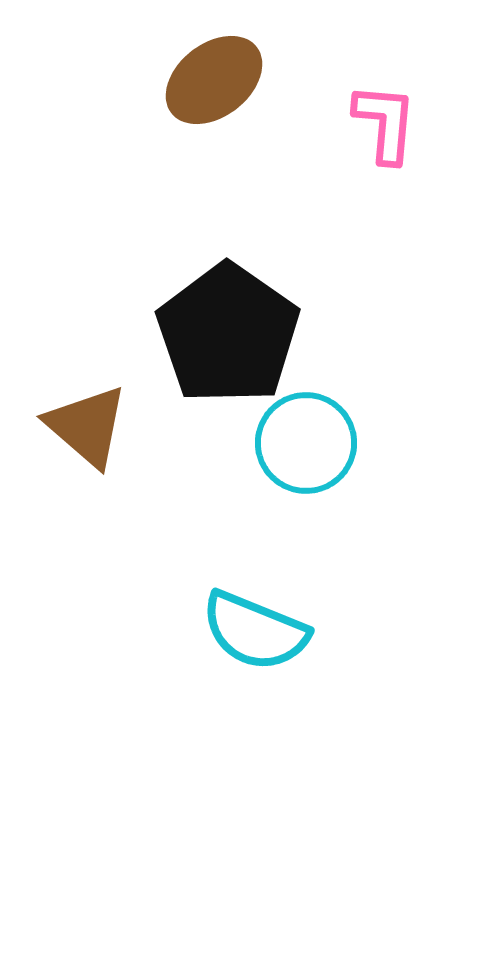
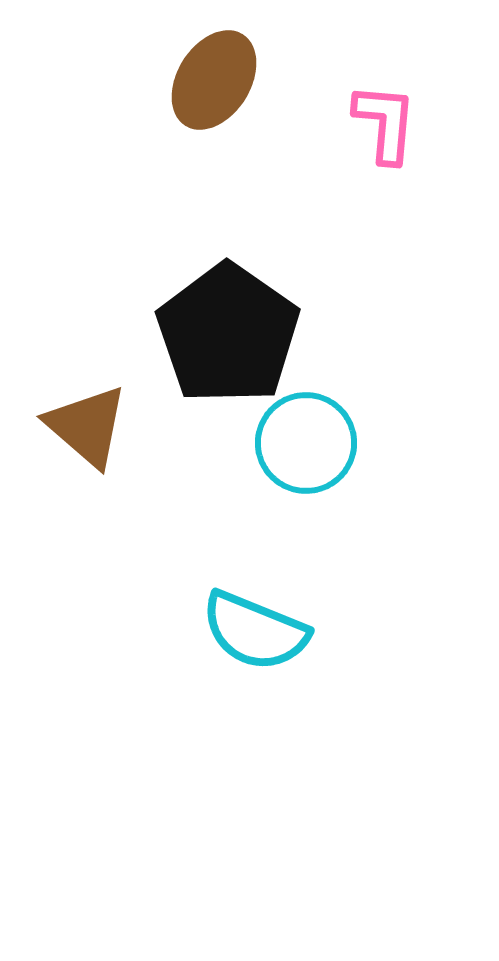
brown ellipse: rotated 20 degrees counterclockwise
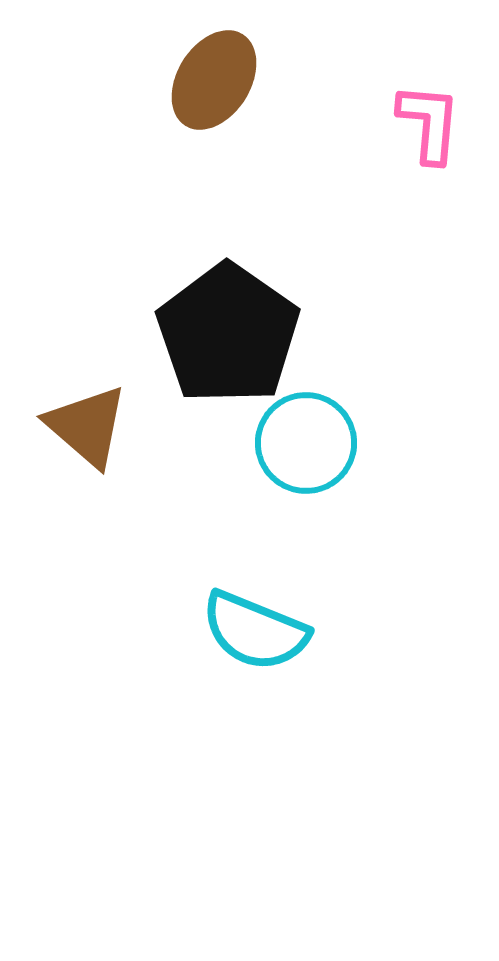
pink L-shape: moved 44 px right
